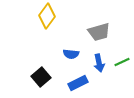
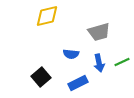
yellow diamond: rotated 40 degrees clockwise
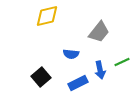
gray trapezoid: rotated 35 degrees counterclockwise
blue arrow: moved 1 px right, 7 px down
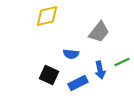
black square: moved 8 px right, 2 px up; rotated 24 degrees counterclockwise
